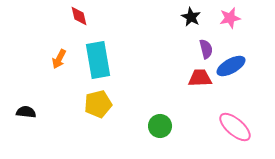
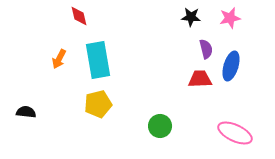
black star: rotated 24 degrees counterclockwise
blue ellipse: rotated 44 degrees counterclockwise
red trapezoid: moved 1 px down
pink ellipse: moved 6 px down; rotated 16 degrees counterclockwise
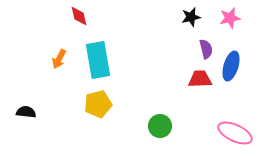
black star: rotated 18 degrees counterclockwise
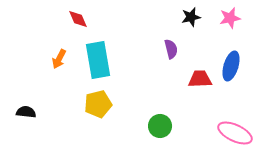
red diamond: moved 1 px left, 3 px down; rotated 10 degrees counterclockwise
purple semicircle: moved 35 px left
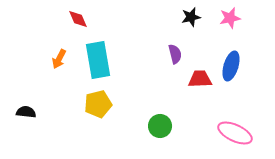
purple semicircle: moved 4 px right, 5 px down
